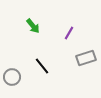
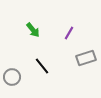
green arrow: moved 4 px down
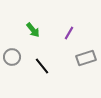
gray circle: moved 20 px up
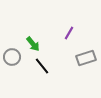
green arrow: moved 14 px down
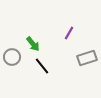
gray rectangle: moved 1 px right
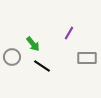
gray rectangle: rotated 18 degrees clockwise
black line: rotated 18 degrees counterclockwise
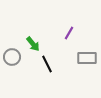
black line: moved 5 px right, 2 px up; rotated 30 degrees clockwise
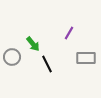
gray rectangle: moved 1 px left
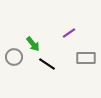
purple line: rotated 24 degrees clockwise
gray circle: moved 2 px right
black line: rotated 30 degrees counterclockwise
